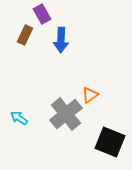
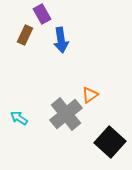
blue arrow: rotated 10 degrees counterclockwise
black square: rotated 20 degrees clockwise
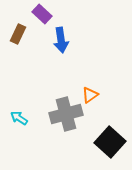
purple rectangle: rotated 18 degrees counterclockwise
brown rectangle: moved 7 px left, 1 px up
gray cross: rotated 24 degrees clockwise
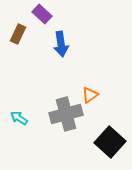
blue arrow: moved 4 px down
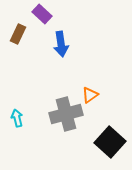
cyan arrow: moved 2 px left; rotated 42 degrees clockwise
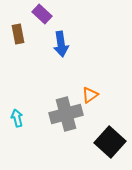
brown rectangle: rotated 36 degrees counterclockwise
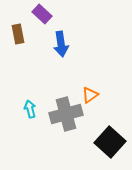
cyan arrow: moved 13 px right, 9 px up
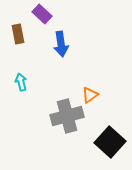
cyan arrow: moved 9 px left, 27 px up
gray cross: moved 1 px right, 2 px down
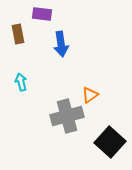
purple rectangle: rotated 36 degrees counterclockwise
